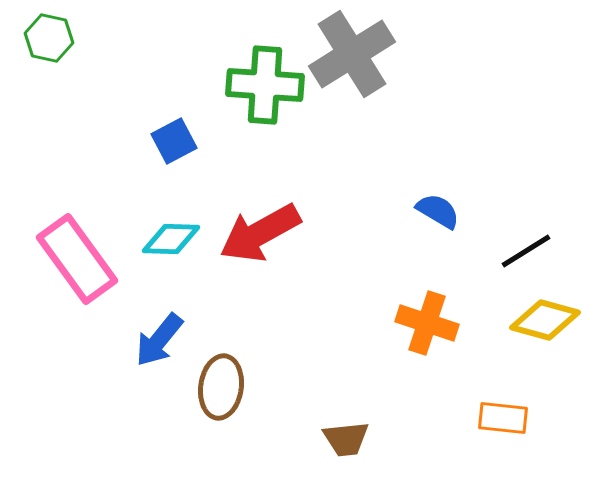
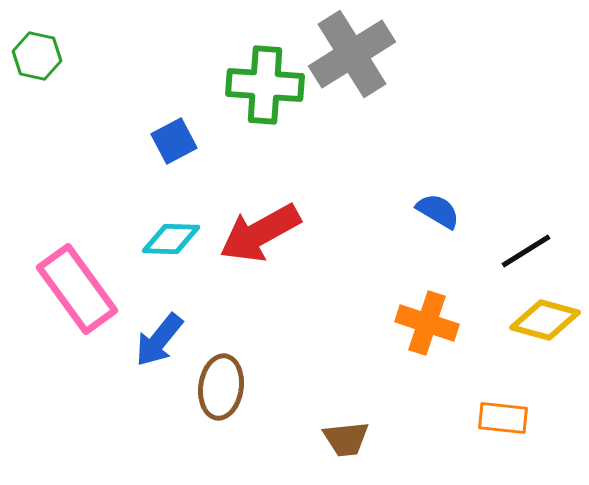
green hexagon: moved 12 px left, 18 px down
pink rectangle: moved 30 px down
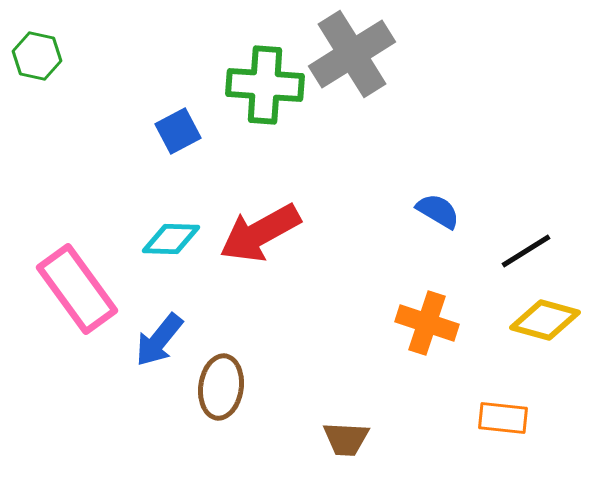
blue square: moved 4 px right, 10 px up
brown trapezoid: rotated 9 degrees clockwise
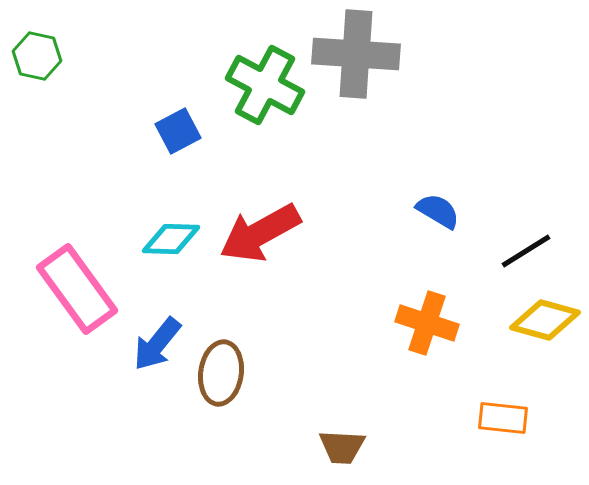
gray cross: moved 4 px right; rotated 36 degrees clockwise
green cross: rotated 24 degrees clockwise
blue arrow: moved 2 px left, 4 px down
brown ellipse: moved 14 px up
brown trapezoid: moved 4 px left, 8 px down
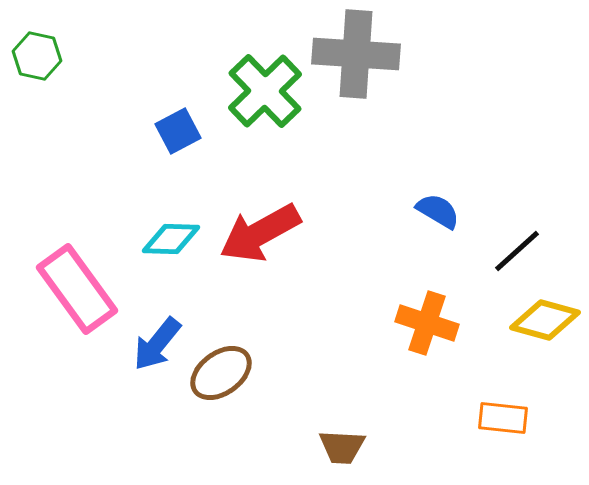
green cross: moved 6 px down; rotated 18 degrees clockwise
black line: moved 9 px left; rotated 10 degrees counterclockwise
brown ellipse: rotated 46 degrees clockwise
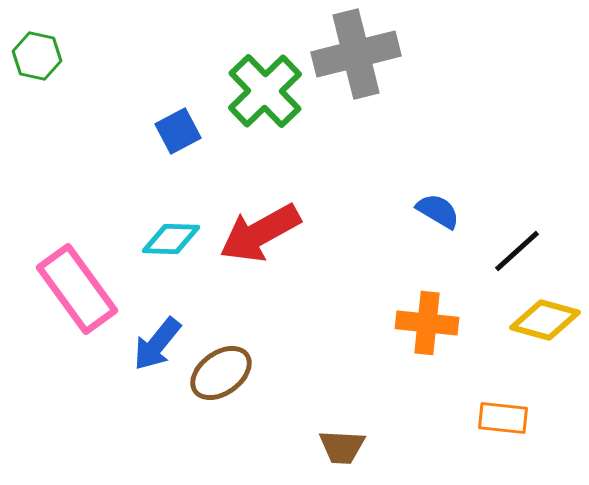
gray cross: rotated 18 degrees counterclockwise
orange cross: rotated 12 degrees counterclockwise
